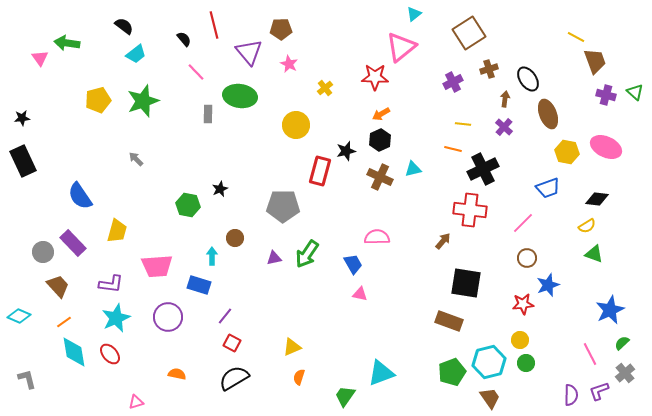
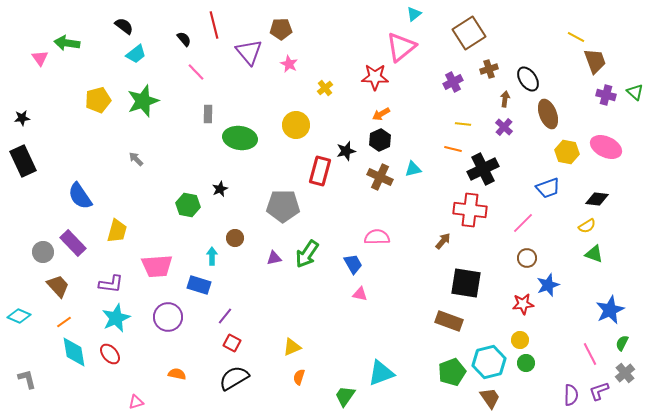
green ellipse at (240, 96): moved 42 px down
green semicircle at (622, 343): rotated 21 degrees counterclockwise
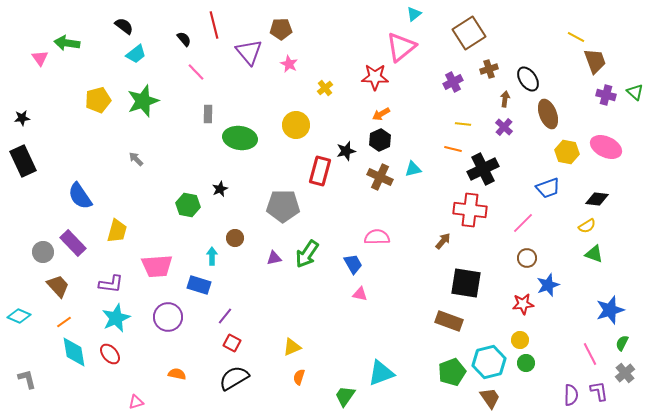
blue star at (610, 310): rotated 8 degrees clockwise
purple L-shape at (599, 391): rotated 100 degrees clockwise
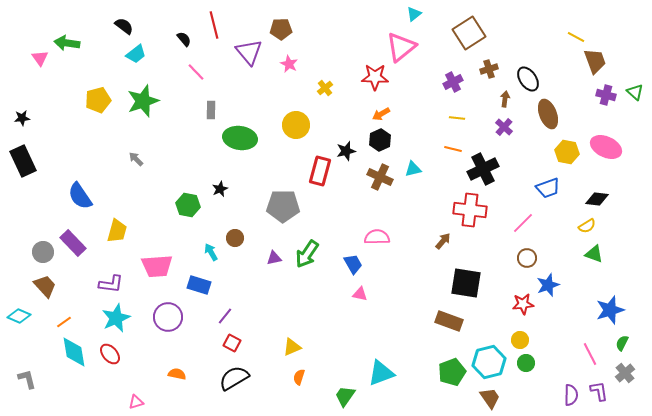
gray rectangle at (208, 114): moved 3 px right, 4 px up
yellow line at (463, 124): moved 6 px left, 6 px up
cyan arrow at (212, 256): moved 1 px left, 4 px up; rotated 30 degrees counterclockwise
brown trapezoid at (58, 286): moved 13 px left
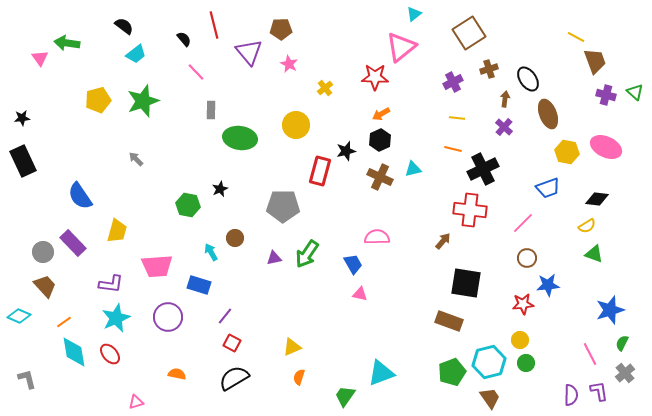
blue star at (548, 285): rotated 15 degrees clockwise
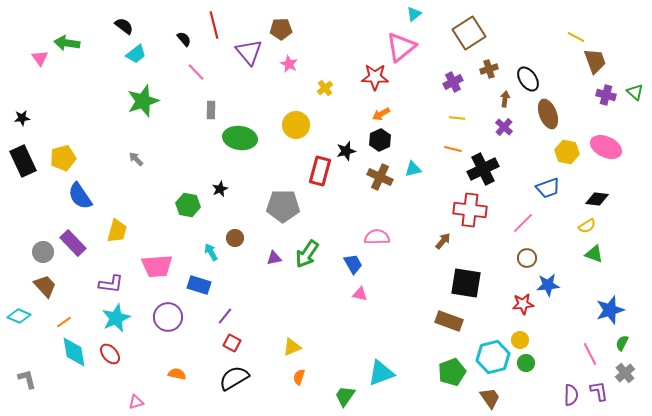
yellow pentagon at (98, 100): moved 35 px left, 58 px down
cyan hexagon at (489, 362): moved 4 px right, 5 px up
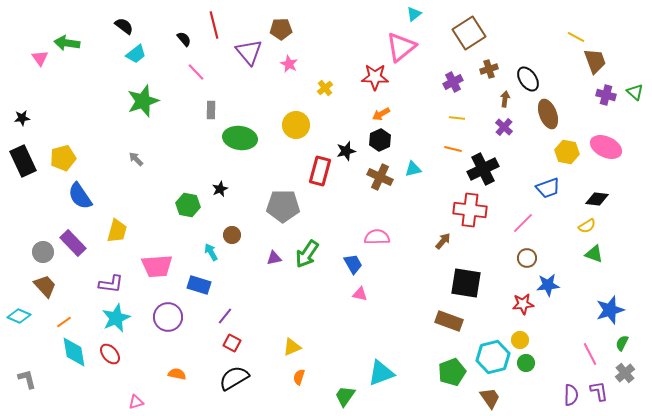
brown circle at (235, 238): moved 3 px left, 3 px up
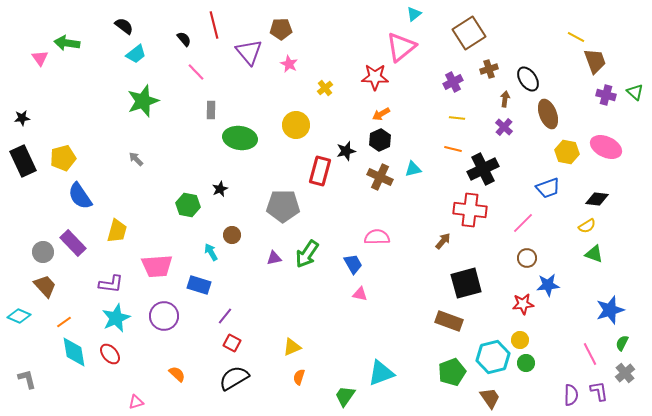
black square at (466, 283): rotated 24 degrees counterclockwise
purple circle at (168, 317): moved 4 px left, 1 px up
orange semicircle at (177, 374): rotated 30 degrees clockwise
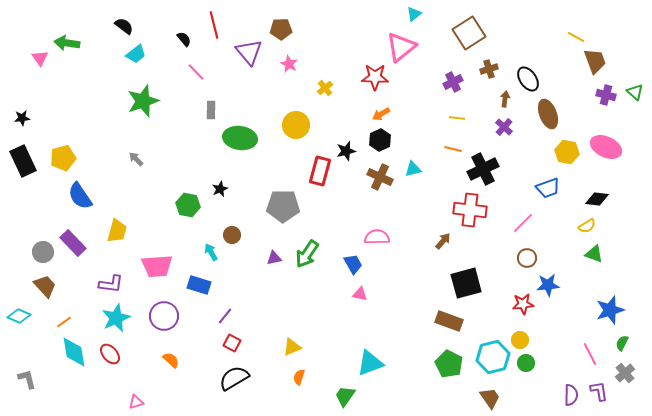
green pentagon at (452, 372): moved 3 px left, 8 px up; rotated 24 degrees counterclockwise
cyan triangle at (381, 373): moved 11 px left, 10 px up
orange semicircle at (177, 374): moved 6 px left, 14 px up
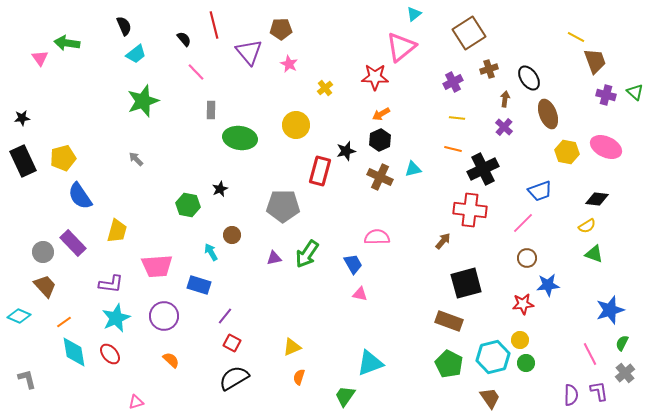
black semicircle at (124, 26): rotated 30 degrees clockwise
black ellipse at (528, 79): moved 1 px right, 1 px up
blue trapezoid at (548, 188): moved 8 px left, 3 px down
